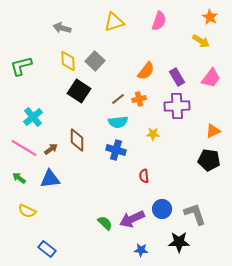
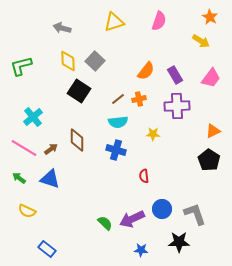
purple rectangle: moved 2 px left, 2 px up
black pentagon: rotated 25 degrees clockwise
blue triangle: rotated 25 degrees clockwise
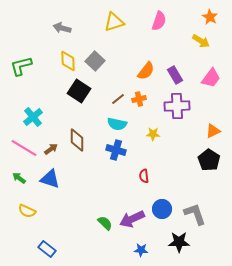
cyan semicircle: moved 1 px left, 2 px down; rotated 18 degrees clockwise
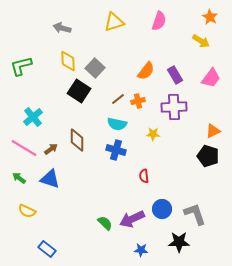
gray square: moved 7 px down
orange cross: moved 1 px left, 2 px down
purple cross: moved 3 px left, 1 px down
black pentagon: moved 1 px left, 4 px up; rotated 15 degrees counterclockwise
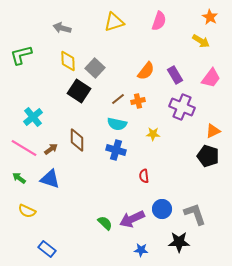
green L-shape: moved 11 px up
purple cross: moved 8 px right; rotated 25 degrees clockwise
